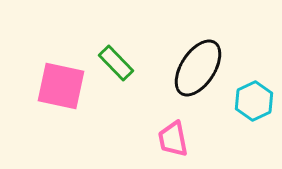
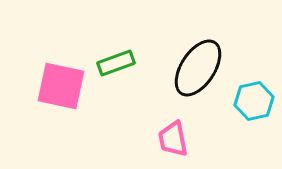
green rectangle: rotated 66 degrees counterclockwise
cyan hexagon: rotated 12 degrees clockwise
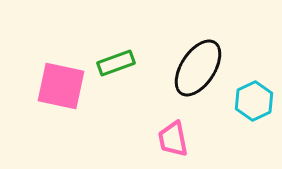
cyan hexagon: rotated 12 degrees counterclockwise
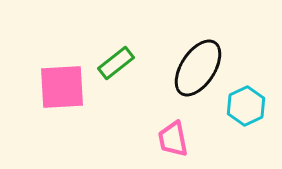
green rectangle: rotated 18 degrees counterclockwise
pink square: moved 1 px right, 1 px down; rotated 15 degrees counterclockwise
cyan hexagon: moved 8 px left, 5 px down
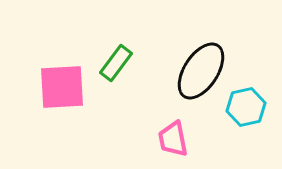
green rectangle: rotated 15 degrees counterclockwise
black ellipse: moved 3 px right, 3 px down
cyan hexagon: moved 1 px down; rotated 12 degrees clockwise
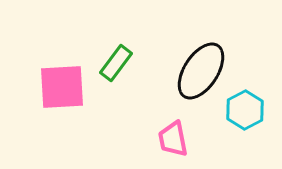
cyan hexagon: moved 1 px left, 3 px down; rotated 15 degrees counterclockwise
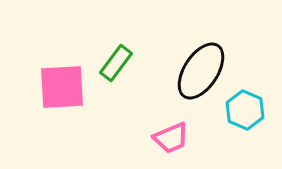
cyan hexagon: rotated 9 degrees counterclockwise
pink trapezoid: moved 2 px left, 1 px up; rotated 102 degrees counterclockwise
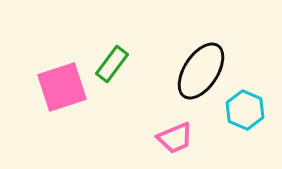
green rectangle: moved 4 px left, 1 px down
pink square: rotated 15 degrees counterclockwise
pink trapezoid: moved 4 px right
